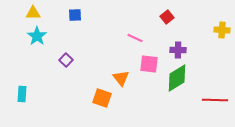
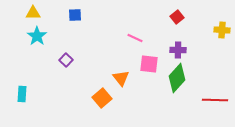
red square: moved 10 px right
green diamond: rotated 16 degrees counterclockwise
orange square: rotated 30 degrees clockwise
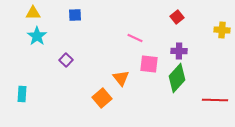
purple cross: moved 1 px right, 1 px down
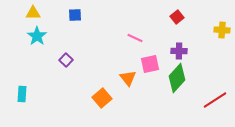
pink square: moved 1 px right; rotated 18 degrees counterclockwise
orange triangle: moved 7 px right
red line: rotated 35 degrees counterclockwise
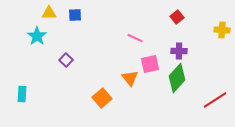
yellow triangle: moved 16 px right
orange triangle: moved 2 px right
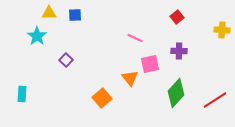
green diamond: moved 1 px left, 15 px down
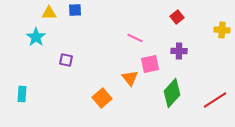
blue square: moved 5 px up
cyan star: moved 1 px left, 1 px down
purple square: rotated 32 degrees counterclockwise
green diamond: moved 4 px left
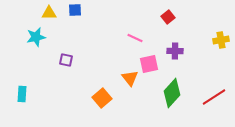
red square: moved 9 px left
yellow cross: moved 1 px left, 10 px down; rotated 14 degrees counterclockwise
cyan star: rotated 24 degrees clockwise
purple cross: moved 4 px left
pink square: moved 1 px left
red line: moved 1 px left, 3 px up
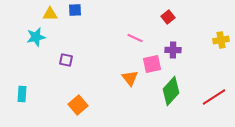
yellow triangle: moved 1 px right, 1 px down
purple cross: moved 2 px left, 1 px up
pink square: moved 3 px right
green diamond: moved 1 px left, 2 px up
orange square: moved 24 px left, 7 px down
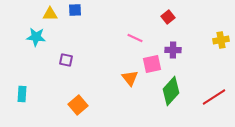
cyan star: rotated 18 degrees clockwise
